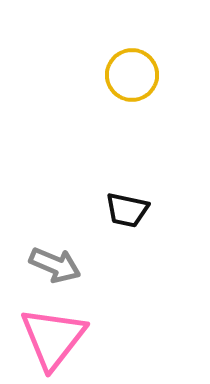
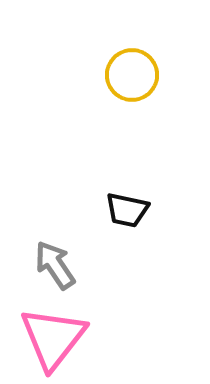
gray arrow: rotated 147 degrees counterclockwise
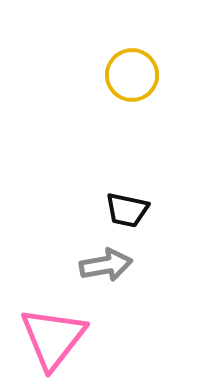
gray arrow: moved 51 px right; rotated 114 degrees clockwise
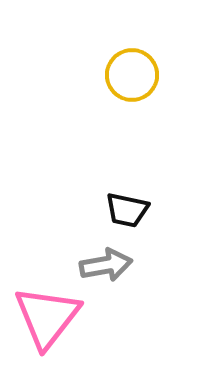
pink triangle: moved 6 px left, 21 px up
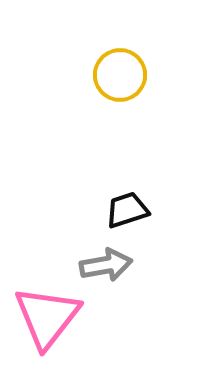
yellow circle: moved 12 px left
black trapezoid: rotated 150 degrees clockwise
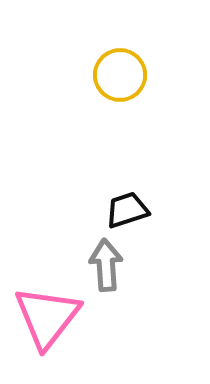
gray arrow: rotated 84 degrees counterclockwise
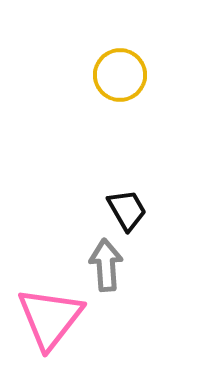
black trapezoid: rotated 78 degrees clockwise
pink triangle: moved 3 px right, 1 px down
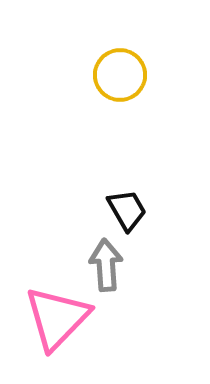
pink triangle: moved 7 px right; rotated 6 degrees clockwise
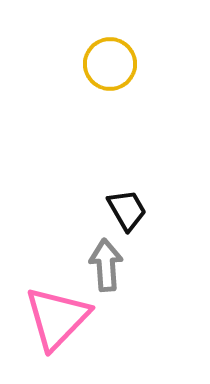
yellow circle: moved 10 px left, 11 px up
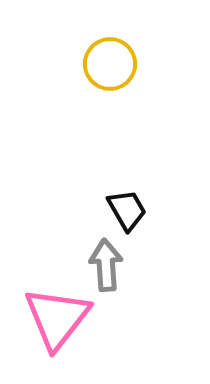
pink triangle: rotated 6 degrees counterclockwise
